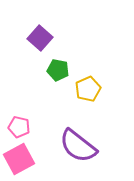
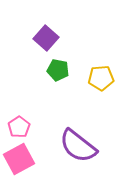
purple square: moved 6 px right
yellow pentagon: moved 13 px right, 11 px up; rotated 20 degrees clockwise
pink pentagon: rotated 25 degrees clockwise
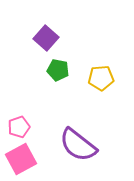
pink pentagon: rotated 15 degrees clockwise
purple semicircle: moved 1 px up
pink square: moved 2 px right
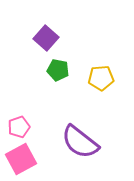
purple semicircle: moved 2 px right, 3 px up
